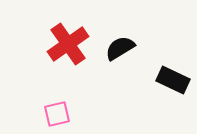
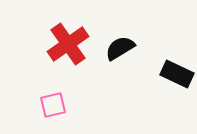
black rectangle: moved 4 px right, 6 px up
pink square: moved 4 px left, 9 px up
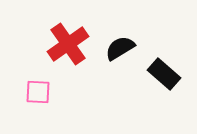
black rectangle: moved 13 px left; rotated 16 degrees clockwise
pink square: moved 15 px left, 13 px up; rotated 16 degrees clockwise
